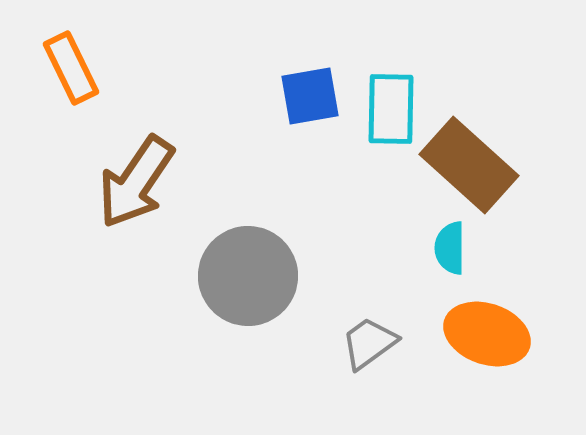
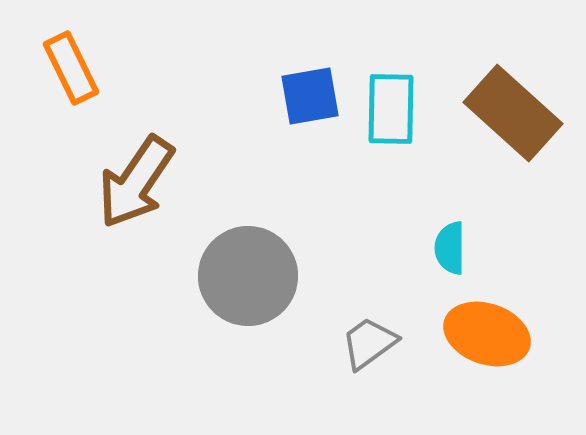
brown rectangle: moved 44 px right, 52 px up
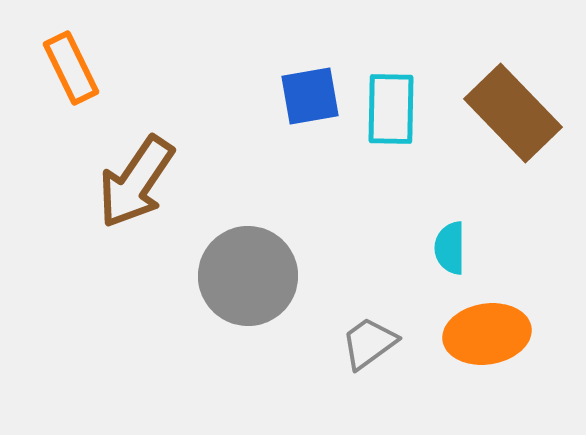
brown rectangle: rotated 4 degrees clockwise
orange ellipse: rotated 28 degrees counterclockwise
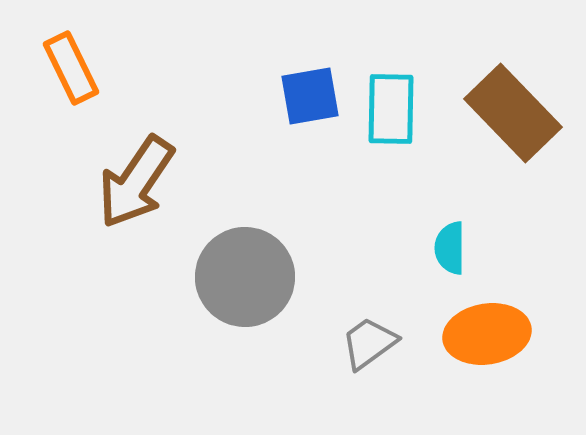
gray circle: moved 3 px left, 1 px down
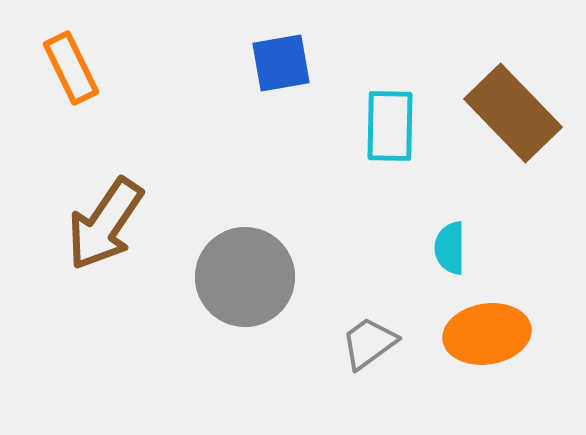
blue square: moved 29 px left, 33 px up
cyan rectangle: moved 1 px left, 17 px down
brown arrow: moved 31 px left, 42 px down
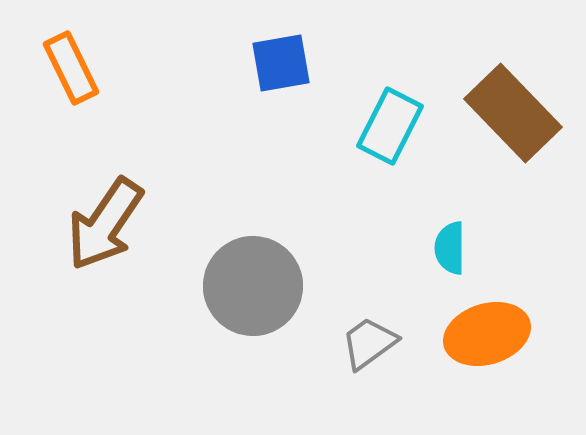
cyan rectangle: rotated 26 degrees clockwise
gray circle: moved 8 px right, 9 px down
orange ellipse: rotated 8 degrees counterclockwise
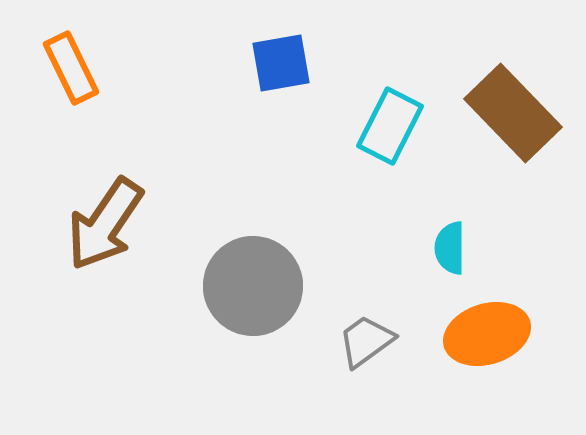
gray trapezoid: moved 3 px left, 2 px up
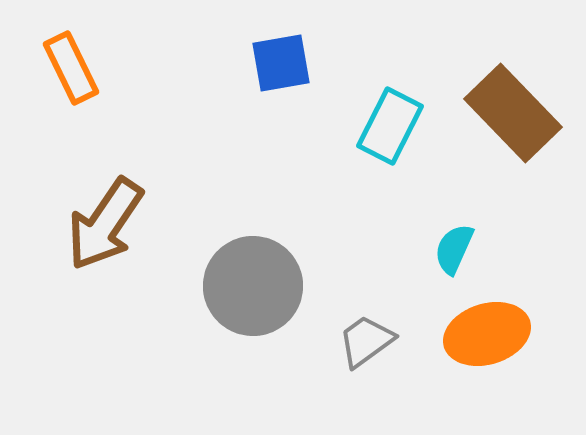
cyan semicircle: moved 4 px right, 1 px down; rotated 24 degrees clockwise
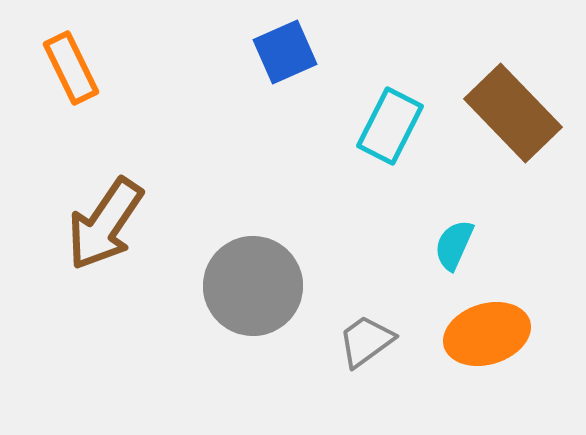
blue square: moved 4 px right, 11 px up; rotated 14 degrees counterclockwise
cyan semicircle: moved 4 px up
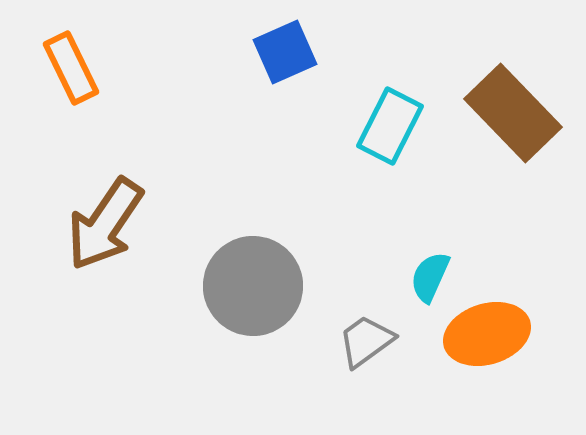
cyan semicircle: moved 24 px left, 32 px down
